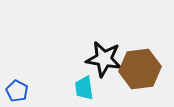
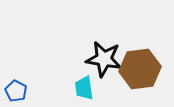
blue pentagon: moved 1 px left
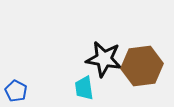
brown hexagon: moved 2 px right, 3 px up
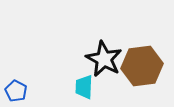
black star: rotated 18 degrees clockwise
cyan trapezoid: moved 1 px up; rotated 10 degrees clockwise
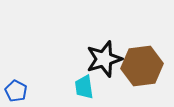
black star: rotated 27 degrees clockwise
cyan trapezoid: rotated 10 degrees counterclockwise
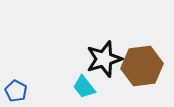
cyan trapezoid: rotated 30 degrees counterclockwise
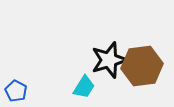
black star: moved 5 px right, 1 px down
cyan trapezoid: rotated 110 degrees counterclockwise
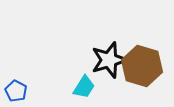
brown hexagon: rotated 24 degrees clockwise
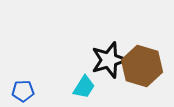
blue pentagon: moved 7 px right; rotated 30 degrees counterclockwise
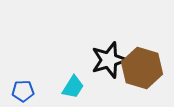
brown hexagon: moved 2 px down
cyan trapezoid: moved 11 px left
